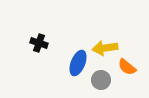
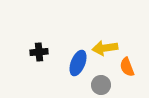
black cross: moved 9 px down; rotated 24 degrees counterclockwise
orange semicircle: rotated 30 degrees clockwise
gray circle: moved 5 px down
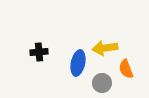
blue ellipse: rotated 10 degrees counterclockwise
orange semicircle: moved 1 px left, 2 px down
gray circle: moved 1 px right, 2 px up
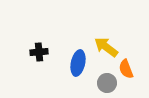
yellow arrow: moved 1 px right, 1 px up; rotated 45 degrees clockwise
gray circle: moved 5 px right
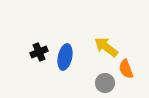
black cross: rotated 18 degrees counterclockwise
blue ellipse: moved 13 px left, 6 px up
gray circle: moved 2 px left
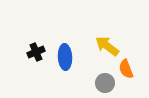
yellow arrow: moved 1 px right, 1 px up
black cross: moved 3 px left
blue ellipse: rotated 15 degrees counterclockwise
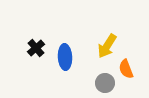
yellow arrow: rotated 95 degrees counterclockwise
black cross: moved 4 px up; rotated 18 degrees counterclockwise
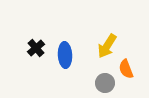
blue ellipse: moved 2 px up
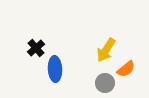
yellow arrow: moved 1 px left, 4 px down
blue ellipse: moved 10 px left, 14 px down
orange semicircle: rotated 108 degrees counterclockwise
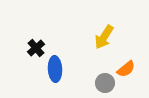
yellow arrow: moved 2 px left, 13 px up
